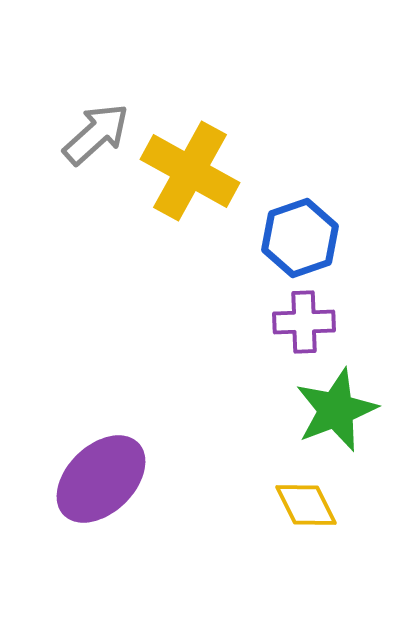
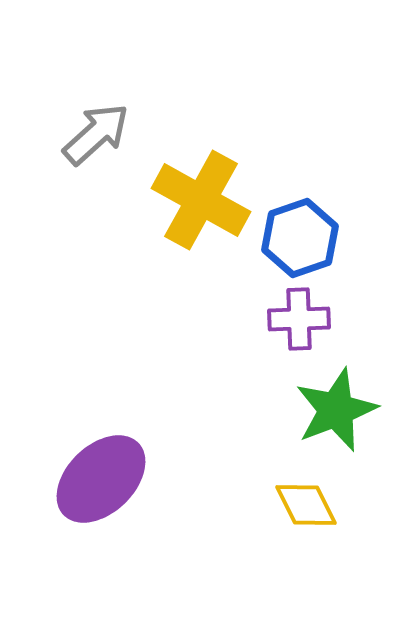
yellow cross: moved 11 px right, 29 px down
purple cross: moved 5 px left, 3 px up
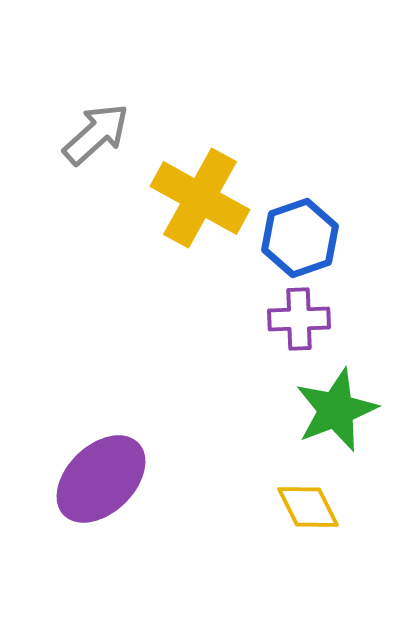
yellow cross: moved 1 px left, 2 px up
yellow diamond: moved 2 px right, 2 px down
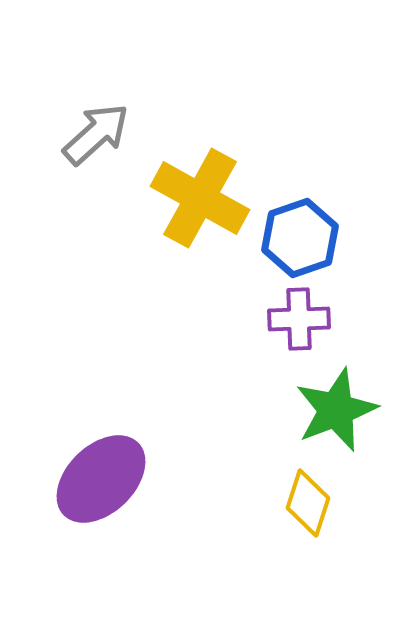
yellow diamond: moved 4 px up; rotated 44 degrees clockwise
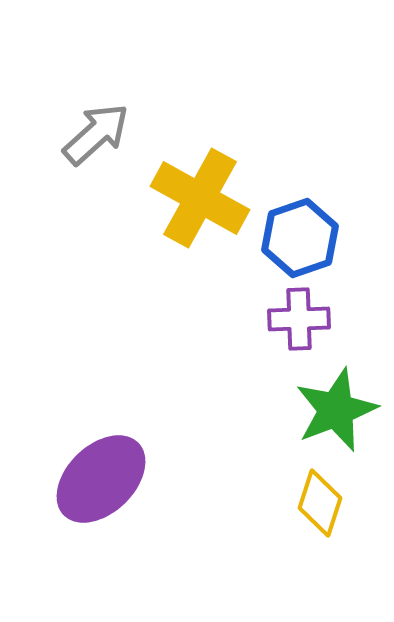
yellow diamond: moved 12 px right
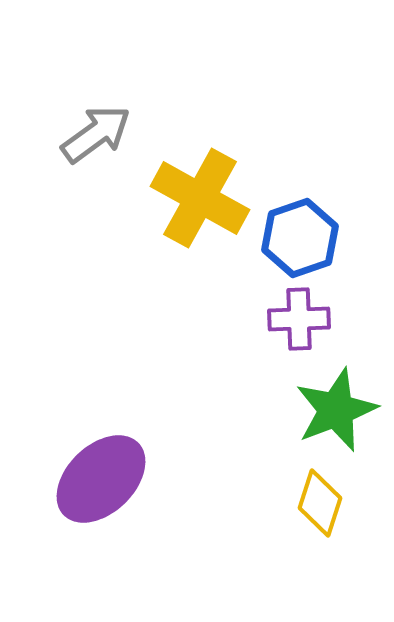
gray arrow: rotated 6 degrees clockwise
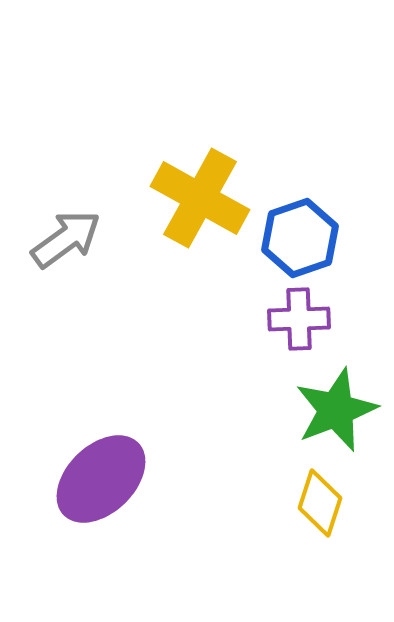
gray arrow: moved 30 px left, 105 px down
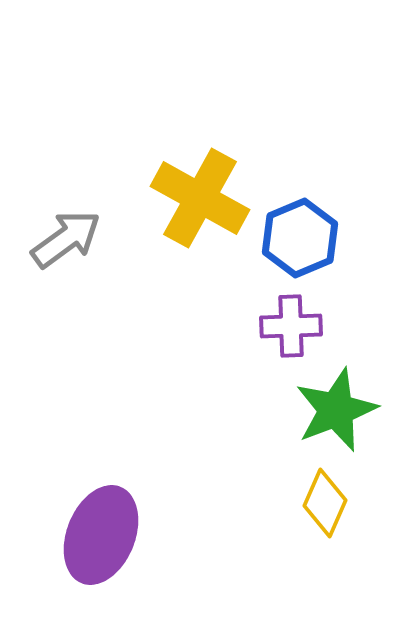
blue hexagon: rotated 4 degrees counterclockwise
purple cross: moved 8 px left, 7 px down
purple ellipse: moved 56 px down; rotated 24 degrees counterclockwise
yellow diamond: moved 5 px right; rotated 6 degrees clockwise
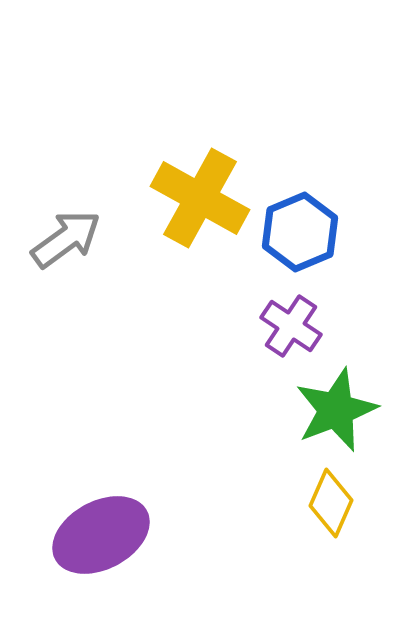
blue hexagon: moved 6 px up
purple cross: rotated 36 degrees clockwise
yellow diamond: moved 6 px right
purple ellipse: rotated 40 degrees clockwise
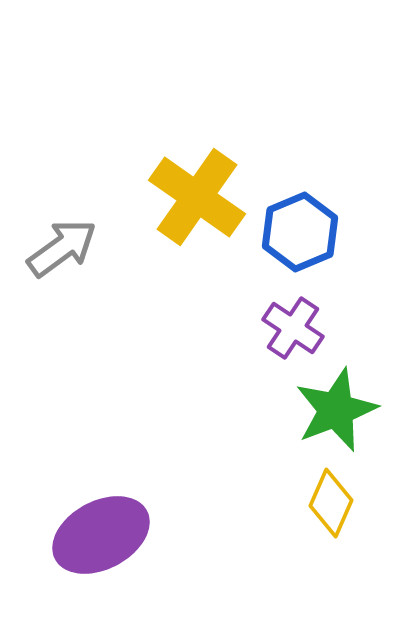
yellow cross: moved 3 px left, 1 px up; rotated 6 degrees clockwise
gray arrow: moved 4 px left, 9 px down
purple cross: moved 2 px right, 2 px down
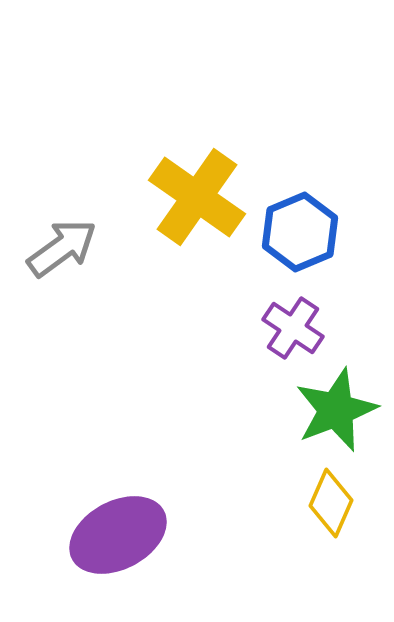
purple ellipse: moved 17 px right
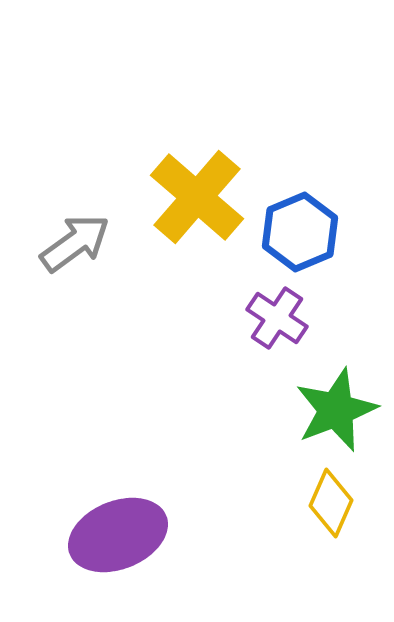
yellow cross: rotated 6 degrees clockwise
gray arrow: moved 13 px right, 5 px up
purple cross: moved 16 px left, 10 px up
purple ellipse: rotated 6 degrees clockwise
